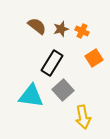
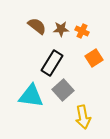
brown star: rotated 14 degrees clockwise
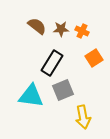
gray square: rotated 20 degrees clockwise
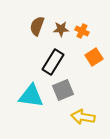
brown semicircle: rotated 108 degrees counterclockwise
orange square: moved 1 px up
black rectangle: moved 1 px right, 1 px up
yellow arrow: rotated 110 degrees clockwise
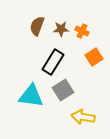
gray square: rotated 10 degrees counterclockwise
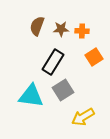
orange cross: rotated 24 degrees counterclockwise
yellow arrow: rotated 40 degrees counterclockwise
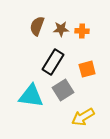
orange square: moved 7 px left, 12 px down; rotated 18 degrees clockwise
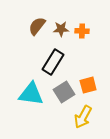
brown semicircle: rotated 18 degrees clockwise
orange square: moved 1 px right, 16 px down
gray square: moved 1 px right, 2 px down
cyan triangle: moved 2 px up
yellow arrow: rotated 30 degrees counterclockwise
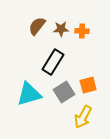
cyan triangle: moved 2 px left; rotated 24 degrees counterclockwise
